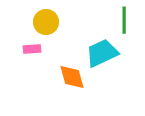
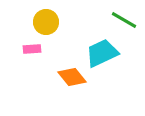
green line: rotated 60 degrees counterclockwise
orange diamond: rotated 24 degrees counterclockwise
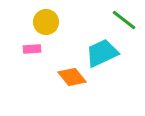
green line: rotated 8 degrees clockwise
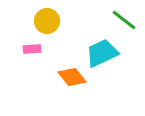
yellow circle: moved 1 px right, 1 px up
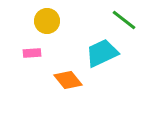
pink rectangle: moved 4 px down
orange diamond: moved 4 px left, 3 px down
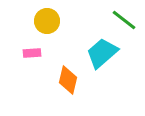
cyan trapezoid: rotated 16 degrees counterclockwise
orange diamond: rotated 52 degrees clockwise
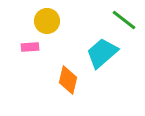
pink rectangle: moved 2 px left, 6 px up
